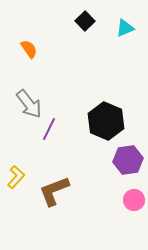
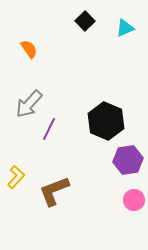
gray arrow: rotated 80 degrees clockwise
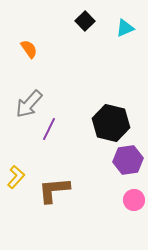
black hexagon: moved 5 px right, 2 px down; rotated 9 degrees counterclockwise
brown L-shape: moved 1 px up; rotated 16 degrees clockwise
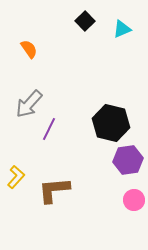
cyan triangle: moved 3 px left, 1 px down
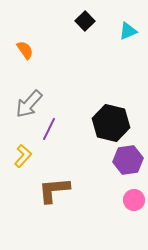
cyan triangle: moved 6 px right, 2 px down
orange semicircle: moved 4 px left, 1 px down
yellow L-shape: moved 7 px right, 21 px up
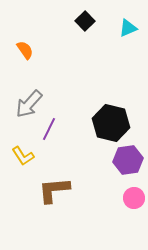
cyan triangle: moved 3 px up
yellow L-shape: rotated 105 degrees clockwise
pink circle: moved 2 px up
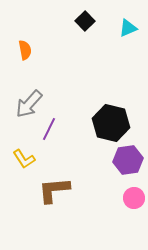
orange semicircle: rotated 24 degrees clockwise
yellow L-shape: moved 1 px right, 3 px down
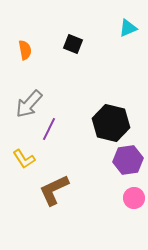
black square: moved 12 px left, 23 px down; rotated 24 degrees counterclockwise
brown L-shape: rotated 20 degrees counterclockwise
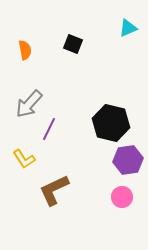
pink circle: moved 12 px left, 1 px up
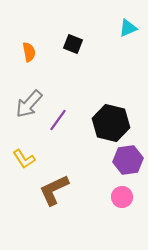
orange semicircle: moved 4 px right, 2 px down
purple line: moved 9 px right, 9 px up; rotated 10 degrees clockwise
